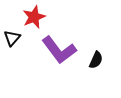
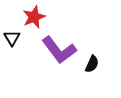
black triangle: rotated 12 degrees counterclockwise
black semicircle: moved 4 px left, 4 px down
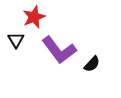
black triangle: moved 4 px right, 2 px down
black semicircle: rotated 18 degrees clockwise
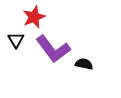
purple L-shape: moved 6 px left, 1 px up
black semicircle: moved 8 px left; rotated 120 degrees counterclockwise
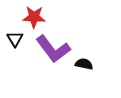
red star: rotated 25 degrees clockwise
black triangle: moved 1 px left, 1 px up
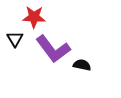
black semicircle: moved 2 px left, 1 px down
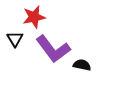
red star: rotated 15 degrees counterclockwise
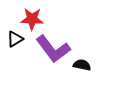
red star: moved 2 px left, 2 px down; rotated 15 degrees clockwise
black triangle: rotated 30 degrees clockwise
